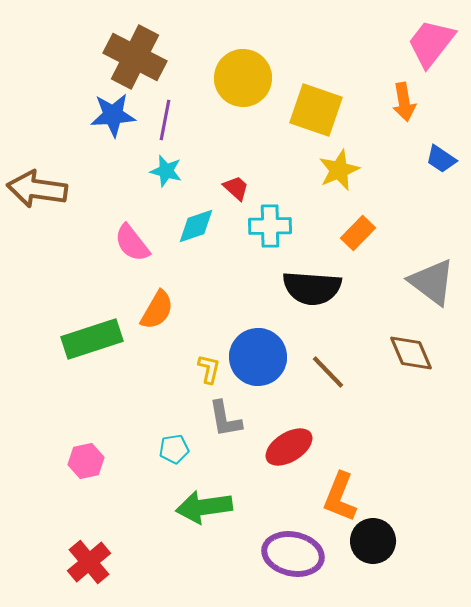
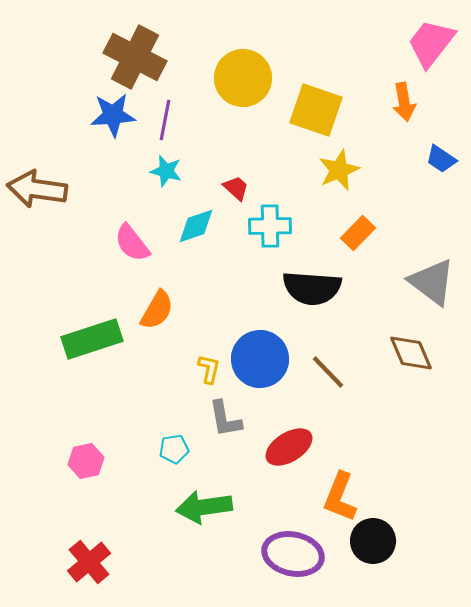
blue circle: moved 2 px right, 2 px down
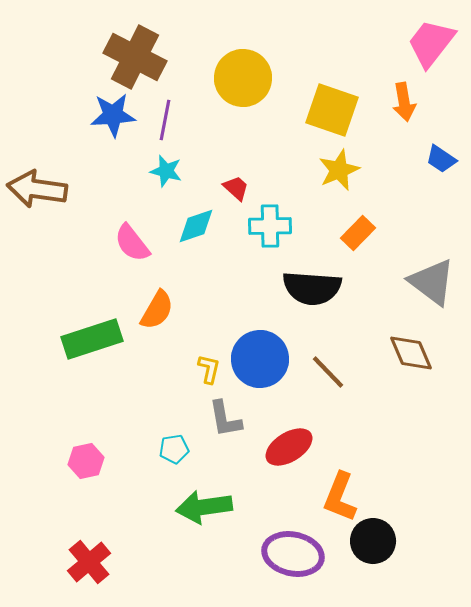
yellow square: moved 16 px right
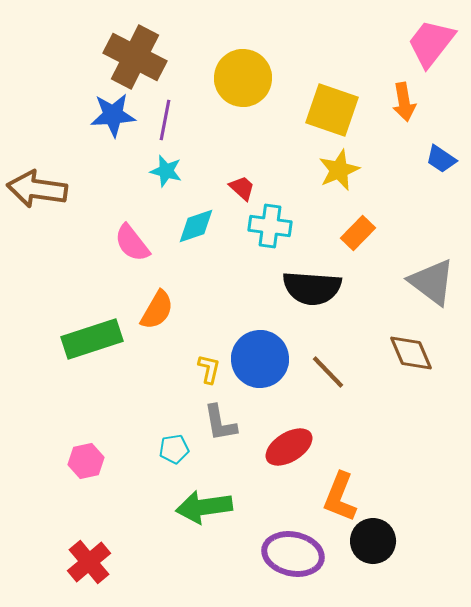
red trapezoid: moved 6 px right
cyan cross: rotated 9 degrees clockwise
gray L-shape: moved 5 px left, 4 px down
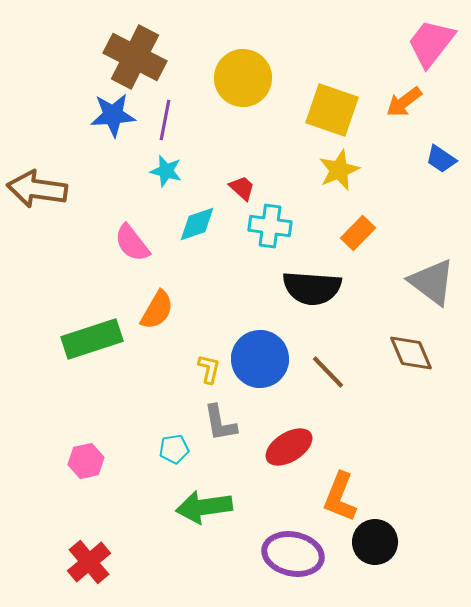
orange arrow: rotated 63 degrees clockwise
cyan diamond: moved 1 px right, 2 px up
black circle: moved 2 px right, 1 px down
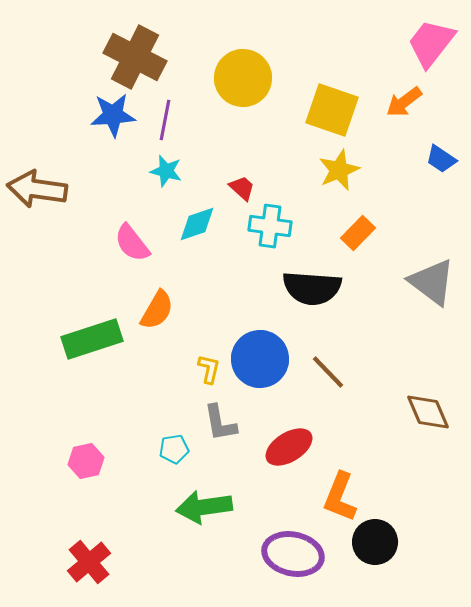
brown diamond: moved 17 px right, 59 px down
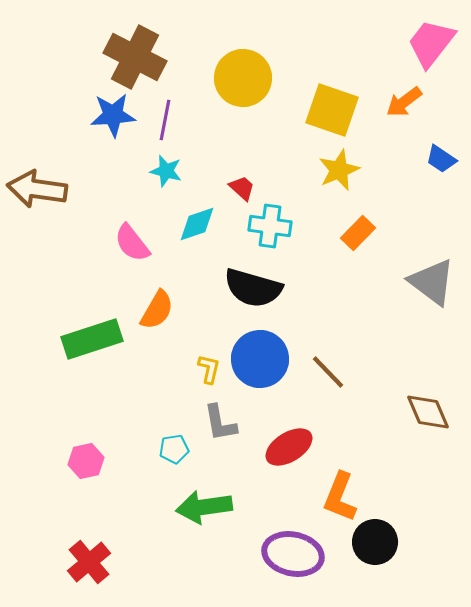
black semicircle: moved 59 px left; rotated 12 degrees clockwise
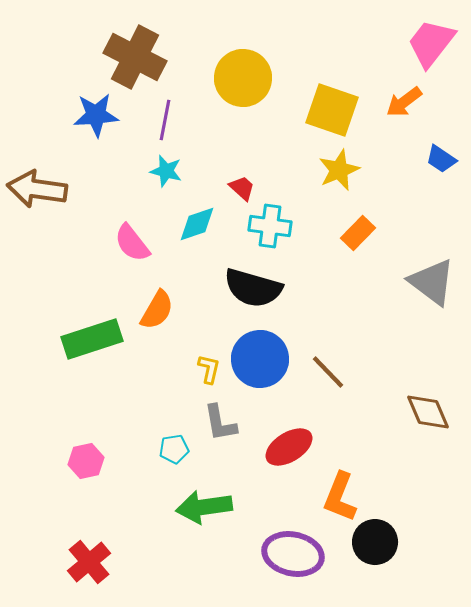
blue star: moved 17 px left
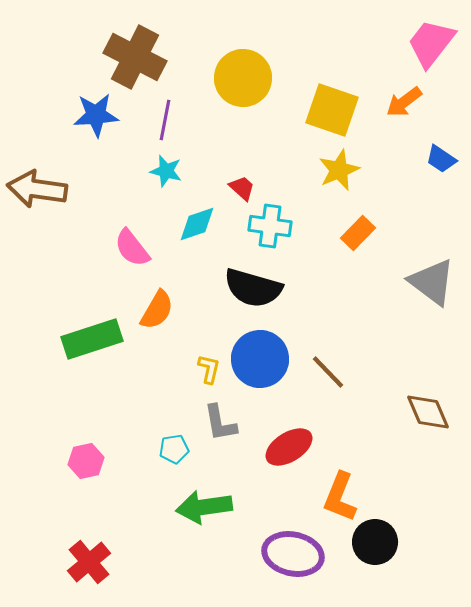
pink semicircle: moved 5 px down
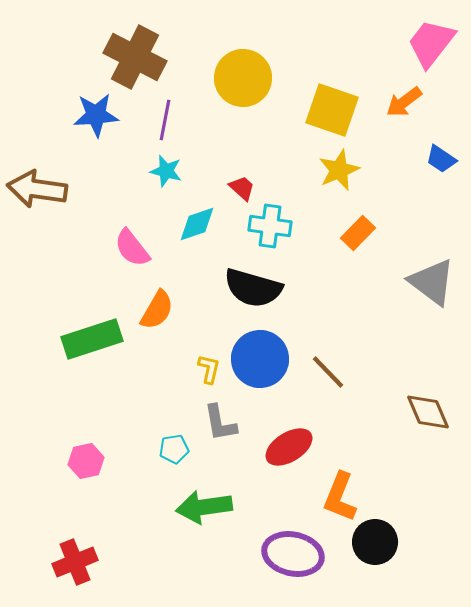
red cross: moved 14 px left; rotated 18 degrees clockwise
